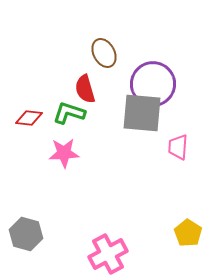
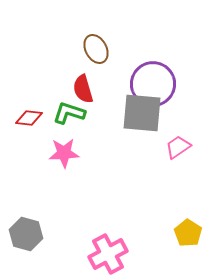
brown ellipse: moved 8 px left, 4 px up
red semicircle: moved 2 px left
pink trapezoid: rotated 52 degrees clockwise
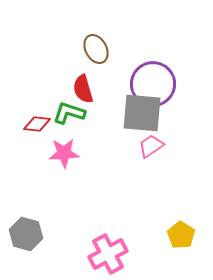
red diamond: moved 8 px right, 6 px down
pink trapezoid: moved 27 px left, 1 px up
yellow pentagon: moved 7 px left, 2 px down
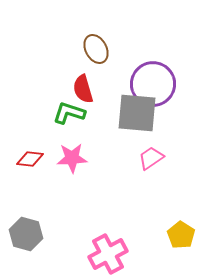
gray square: moved 5 px left
red diamond: moved 7 px left, 35 px down
pink trapezoid: moved 12 px down
pink star: moved 8 px right, 5 px down
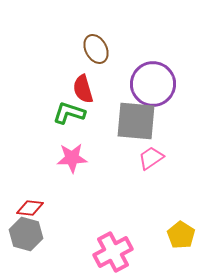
gray square: moved 1 px left, 8 px down
red diamond: moved 49 px down
pink cross: moved 5 px right, 2 px up
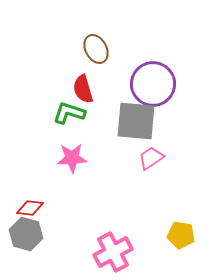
yellow pentagon: rotated 24 degrees counterclockwise
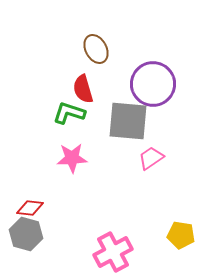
gray square: moved 8 px left
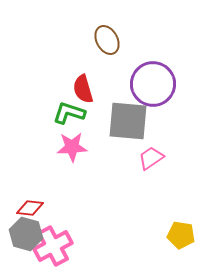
brown ellipse: moved 11 px right, 9 px up
pink star: moved 11 px up
pink cross: moved 60 px left, 6 px up
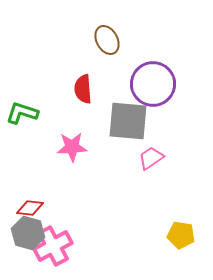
red semicircle: rotated 12 degrees clockwise
green L-shape: moved 47 px left
gray hexagon: moved 2 px right, 1 px up
